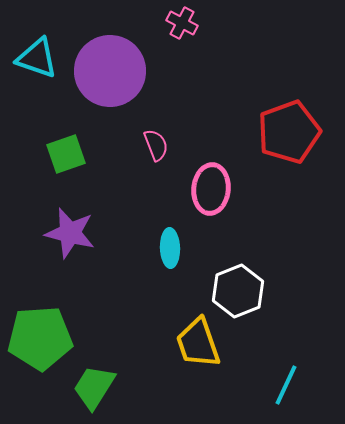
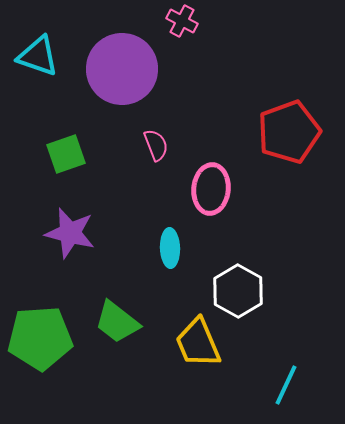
pink cross: moved 2 px up
cyan triangle: moved 1 px right, 2 px up
purple circle: moved 12 px right, 2 px up
white hexagon: rotated 9 degrees counterclockwise
yellow trapezoid: rotated 4 degrees counterclockwise
green trapezoid: moved 23 px right, 65 px up; rotated 84 degrees counterclockwise
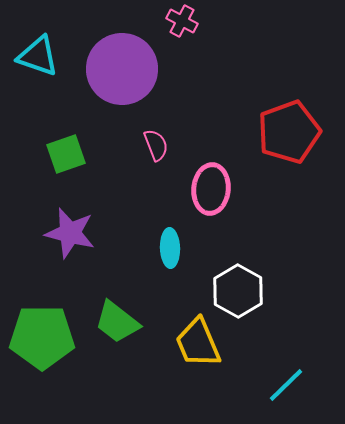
green pentagon: moved 2 px right, 1 px up; rotated 4 degrees clockwise
cyan line: rotated 21 degrees clockwise
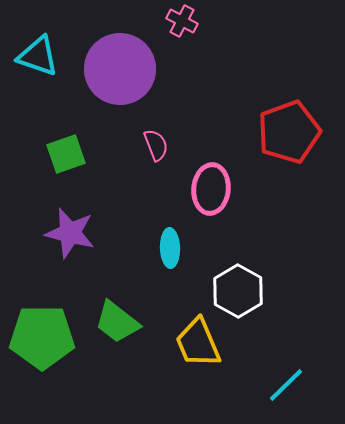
purple circle: moved 2 px left
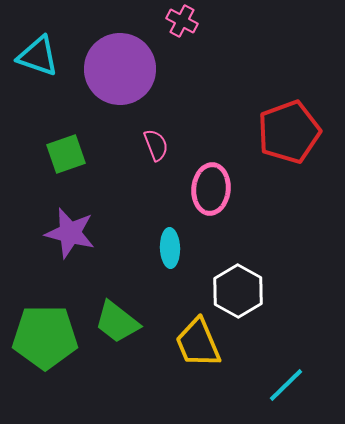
green pentagon: moved 3 px right
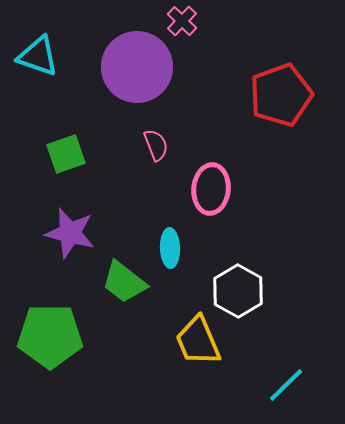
pink cross: rotated 16 degrees clockwise
purple circle: moved 17 px right, 2 px up
red pentagon: moved 8 px left, 37 px up
green trapezoid: moved 7 px right, 40 px up
green pentagon: moved 5 px right, 1 px up
yellow trapezoid: moved 2 px up
